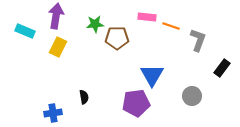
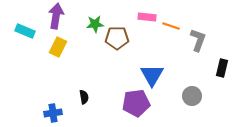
black rectangle: rotated 24 degrees counterclockwise
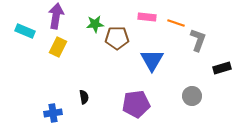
orange line: moved 5 px right, 3 px up
black rectangle: rotated 60 degrees clockwise
blue triangle: moved 15 px up
purple pentagon: moved 1 px down
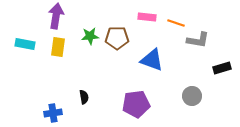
green star: moved 5 px left, 12 px down
cyan rectangle: moved 13 px down; rotated 12 degrees counterclockwise
gray L-shape: rotated 80 degrees clockwise
yellow rectangle: rotated 18 degrees counterclockwise
blue triangle: rotated 40 degrees counterclockwise
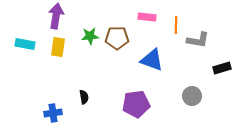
orange line: moved 2 px down; rotated 72 degrees clockwise
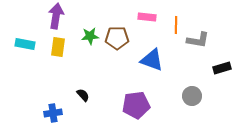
black semicircle: moved 1 px left, 2 px up; rotated 32 degrees counterclockwise
purple pentagon: moved 1 px down
